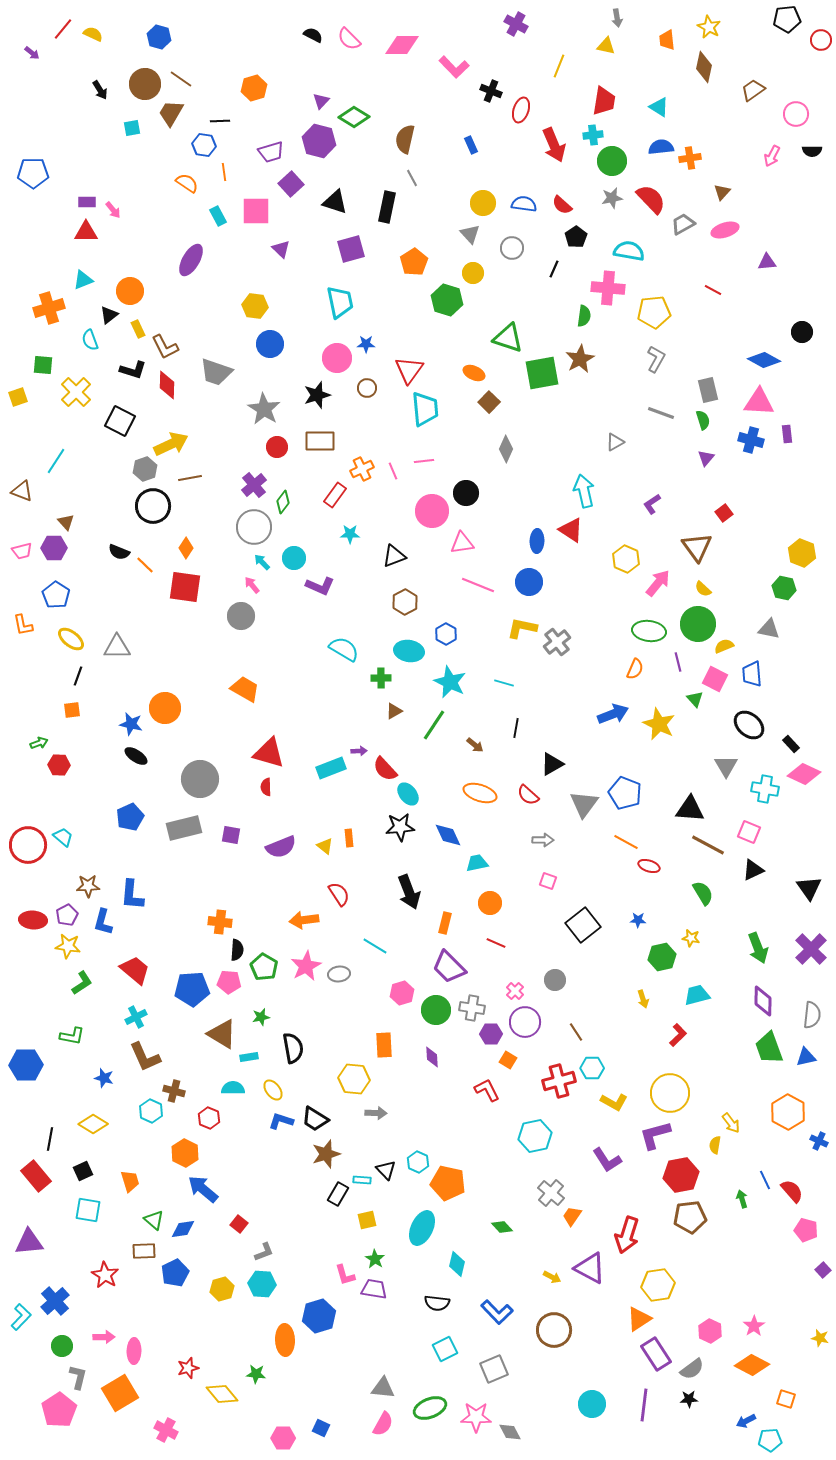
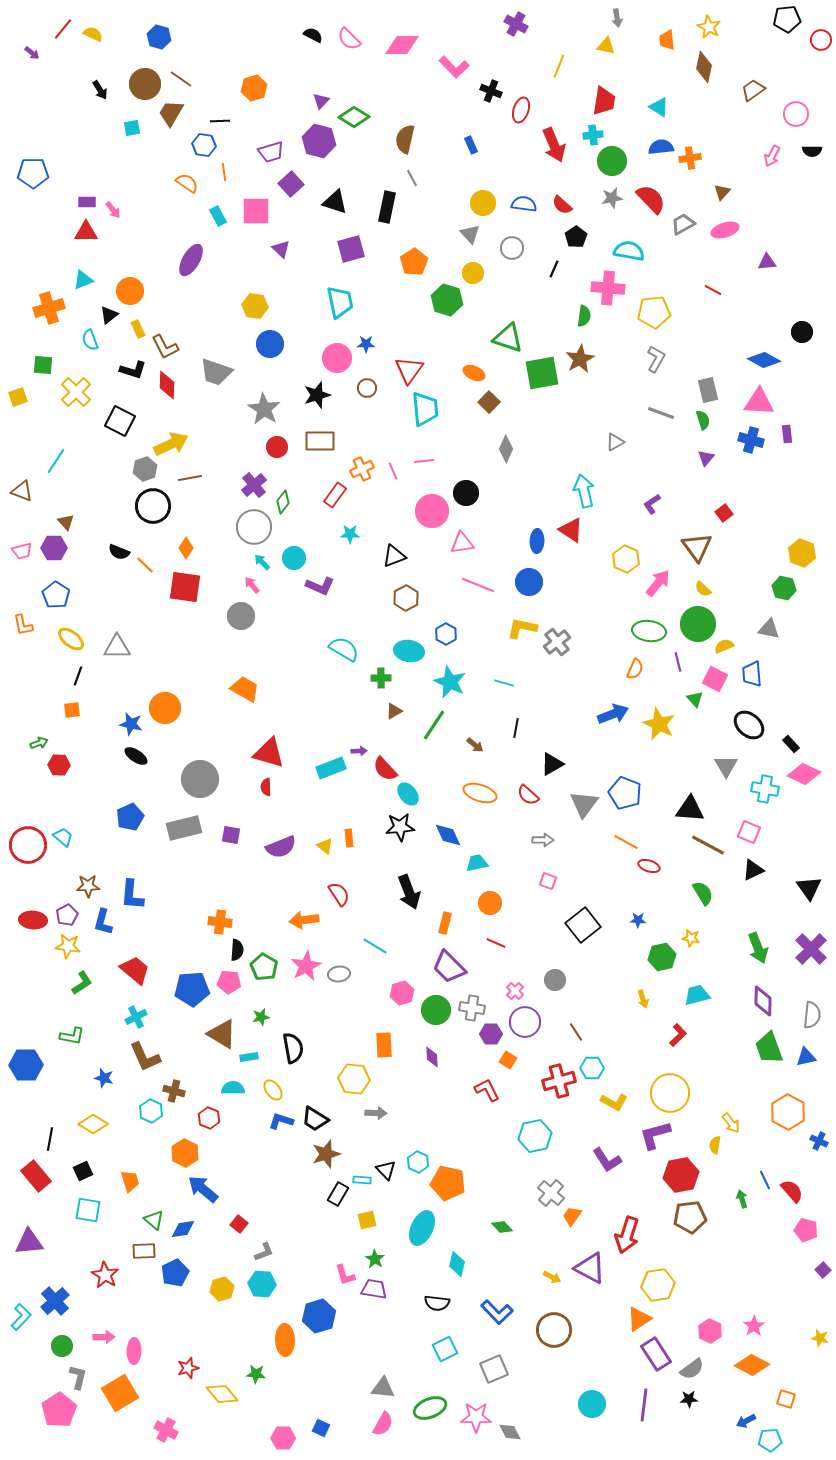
brown hexagon at (405, 602): moved 1 px right, 4 px up
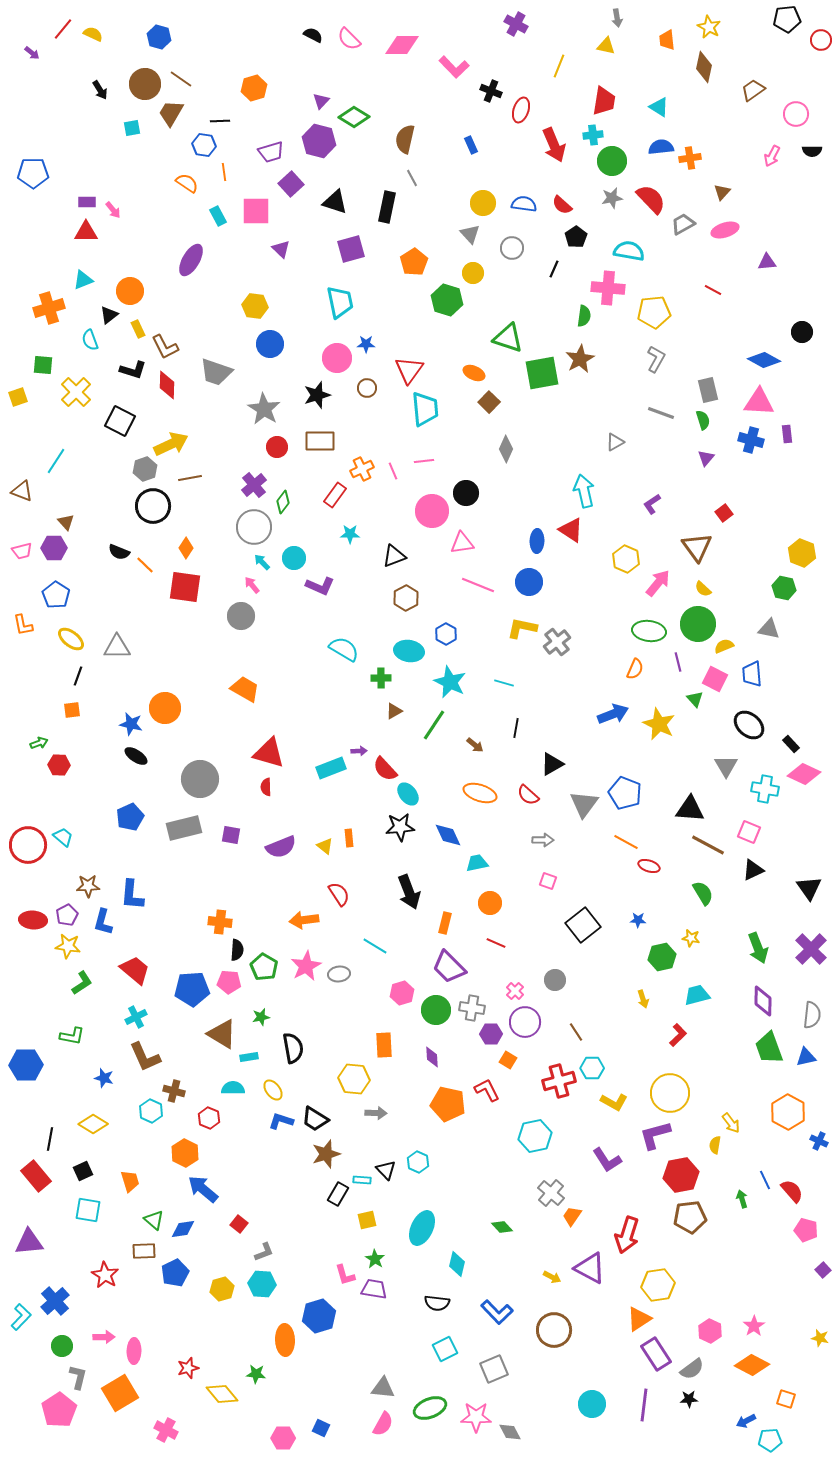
orange pentagon at (448, 1183): moved 79 px up
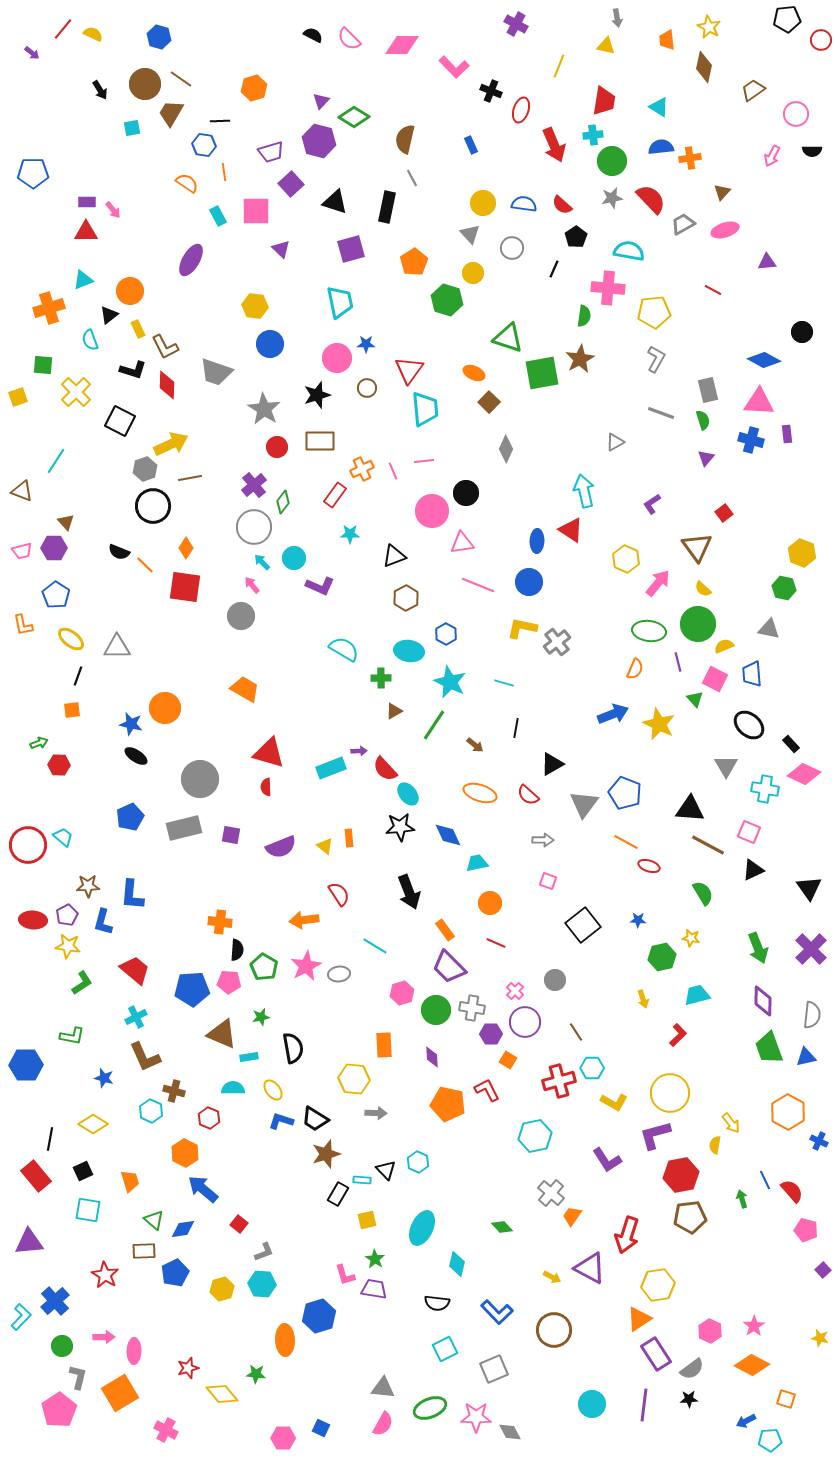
orange rectangle at (445, 923): moved 7 px down; rotated 50 degrees counterclockwise
brown triangle at (222, 1034): rotated 8 degrees counterclockwise
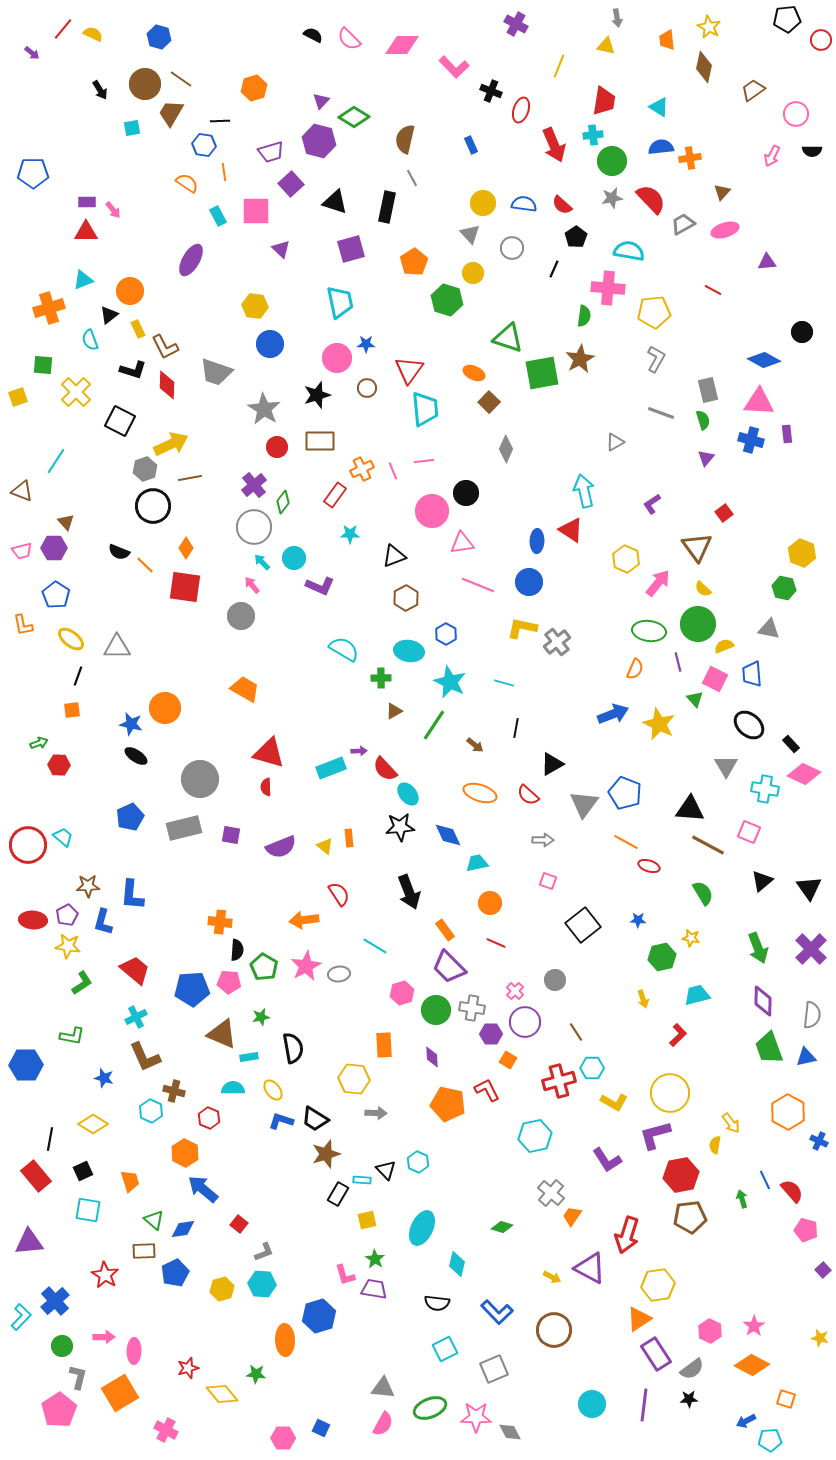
black triangle at (753, 870): moved 9 px right, 11 px down; rotated 15 degrees counterclockwise
green diamond at (502, 1227): rotated 30 degrees counterclockwise
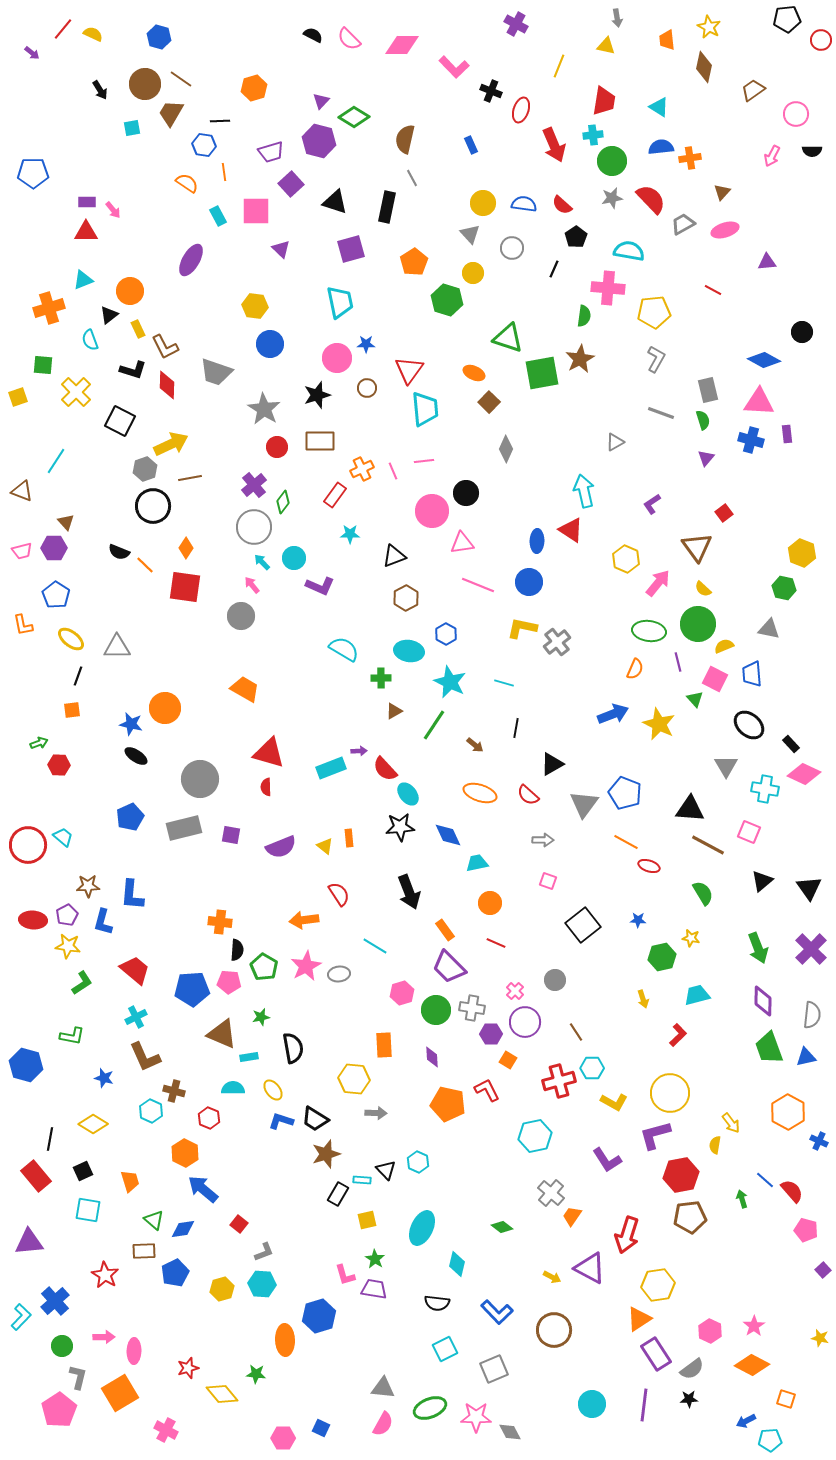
blue hexagon at (26, 1065): rotated 16 degrees clockwise
blue line at (765, 1180): rotated 24 degrees counterclockwise
green diamond at (502, 1227): rotated 20 degrees clockwise
